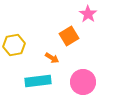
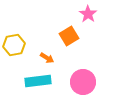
orange arrow: moved 5 px left
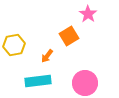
orange arrow: moved 2 px up; rotated 96 degrees clockwise
pink circle: moved 2 px right, 1 px down
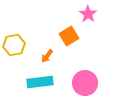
cyan rectangle: moved 2 px right, 1 px down
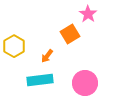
orange square: moved 1 px right, 2 px up
yellow hexagon: moved 1 px down; rotated 20 degrees counterclockwise
cyan rectangle: moved 2 px up
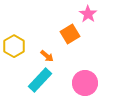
orange arrow: rotated 88 degrees counterclockwise
cyan rectangle: rotated 40 degrees counterclockwise
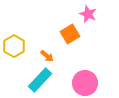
pink star: rotated 12 degrees counterclockwise
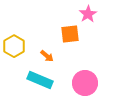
pink star: rotated 18 degrees clockwise
orange square: rotated 24 degrees clockwise
cyan rectangle: rotated 70 degrees clockwise
